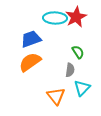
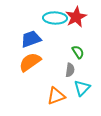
orange triangle: rotated 48 degrees clockwise
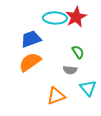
gray semicircle: rotated 88 degrees clockwise
cyan triangle: moved 6 px right; rotated 24 degrees counterclockwise
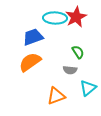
blue trapezoid: moved 2 px right, 2 px up
cyan triangle: rotated 30 degrees clockwise
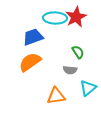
orange triangle: rotated 12 degrees clockwise
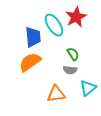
cyan ellipse: moved 1 px left, 7 px down; rotated 55 degrees clockwise
blue trapezoid: rotated 105 degrees clockwise
green semicircle: moved 5 px left, 2 px down
orange triangle: moved 2 px up
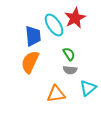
red star: moved 1 px left, 1 px down
blue trapezoid: moved 1 px up
green semicircle: moved 4 px left
orange semicircle: rotated 30 degrees counterclockwise
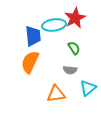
cyan ellipse: rotated 65 degrees counterclockwise
green semicircle: moved 5 px right, 6 px up
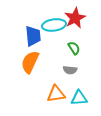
cyan triangle: moved 9 px left, 10 px down; rotated 36 degrees clockwise
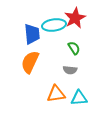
blue trapezoid: moved 1 px left, 2 px up
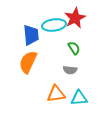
blue trapezoid: moved 1 px left, 1 px down
orange semicircle: moved 2 px left
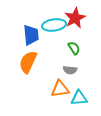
orange triangle: moved 4 px right, 5 px up
